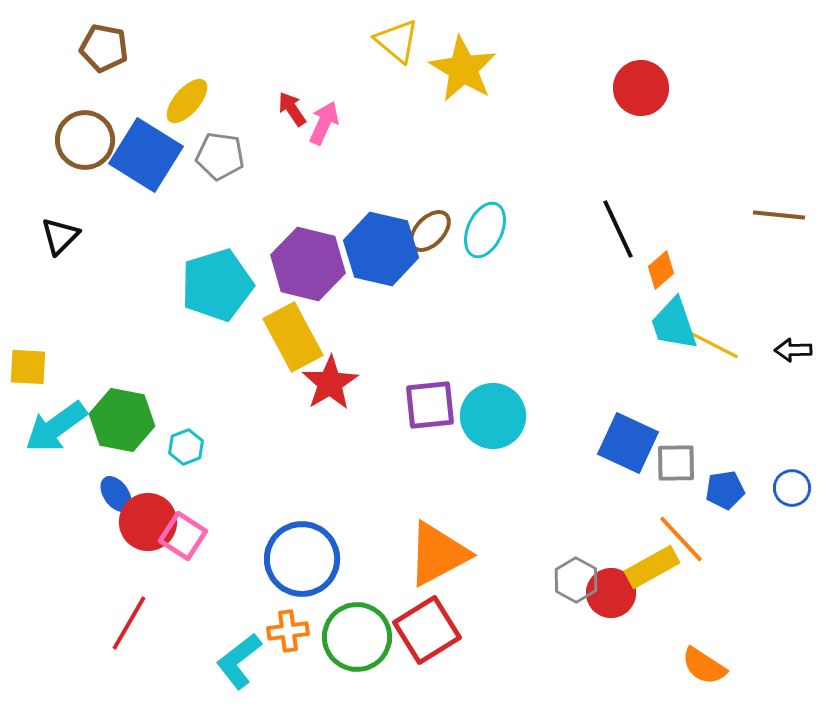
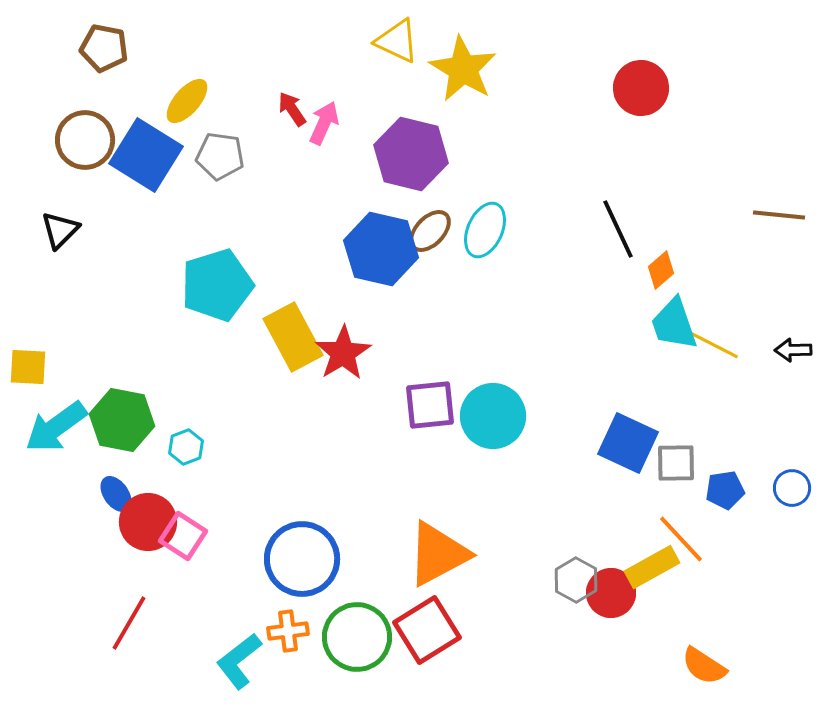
yellow triangle at (397, 41): rotated 15 degrees counterclockwise
black triangle at (60, 236): moved 6 px up
purple hexagon at (308, 264): moved 103 px right, 110 px up
red star at (330, 383): moved 13 px right, 30 px up
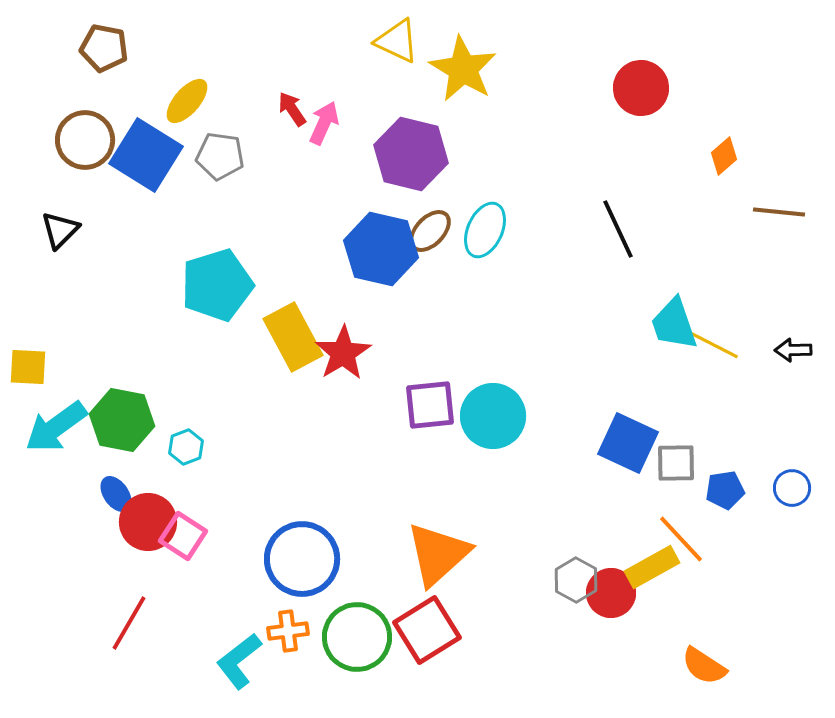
brown line at (779, 215): moved 3 px up
orange diamond at (661, 270): moved 63 px right, 114 px up
orange triangle at (438, 554): rotated 14 degrees counterclockwise
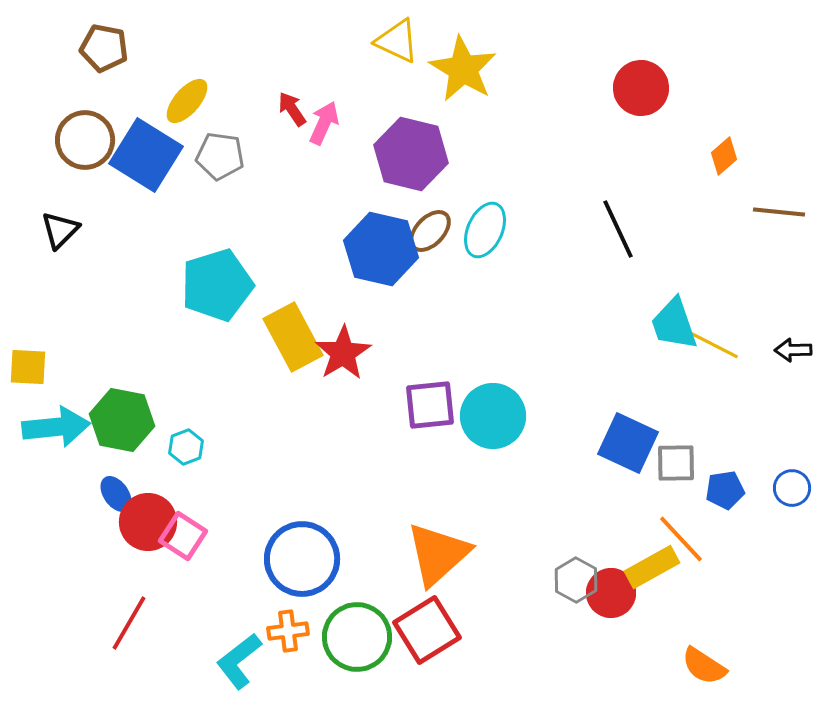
cyan arrow at (56, 427): rotated 150 degrees counterclockwise
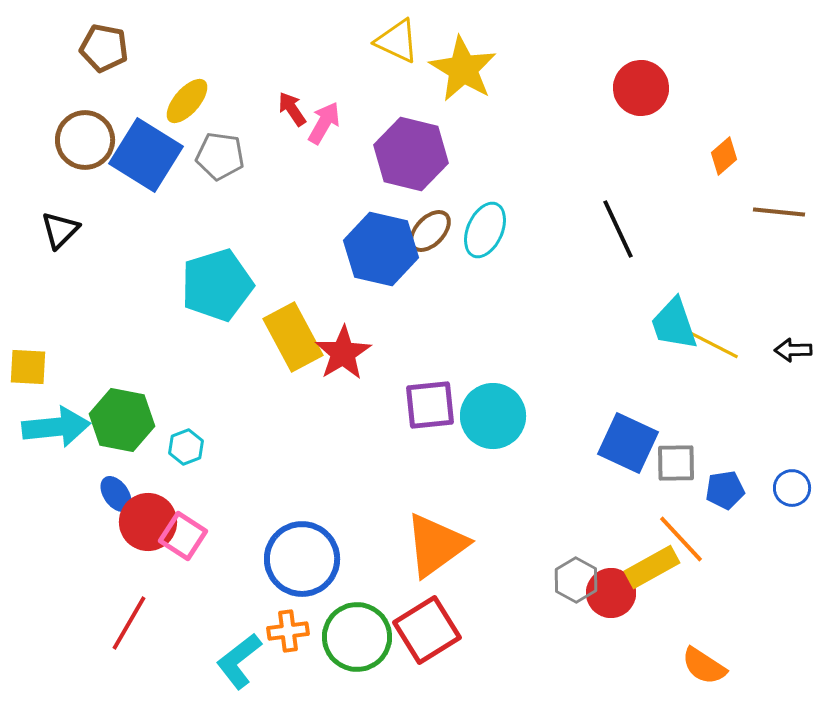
pink arrow at (324, 123): rotated 6 degrees clockwise
orange triangle at (438, 554): moved 2 px left, 9 px up; rotated 6 degrees clockwise
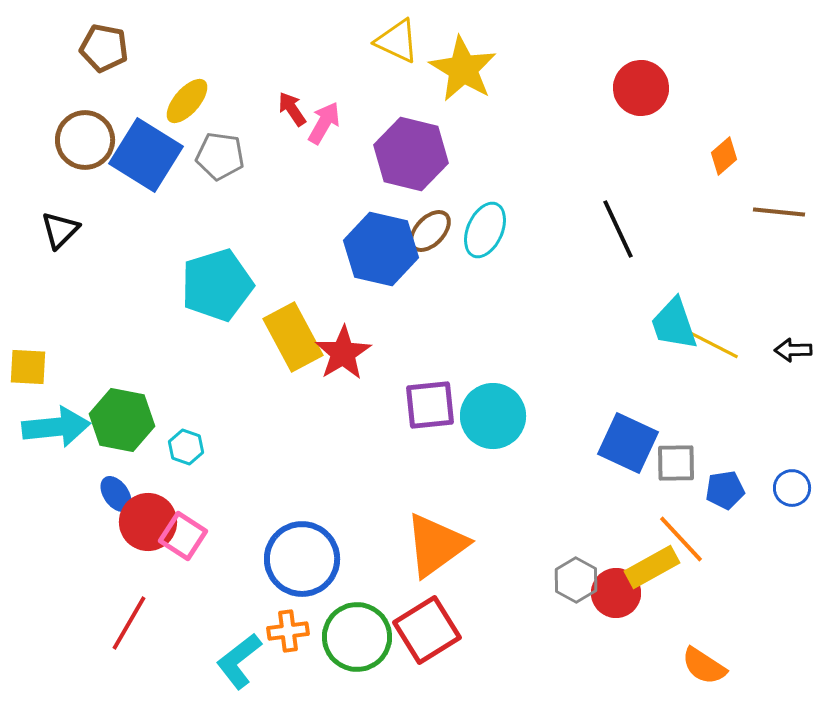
cyan hexagon at (186, 447): rotated 20 degrees counterclockwise
red circle at (611, 593): moved 5 px right
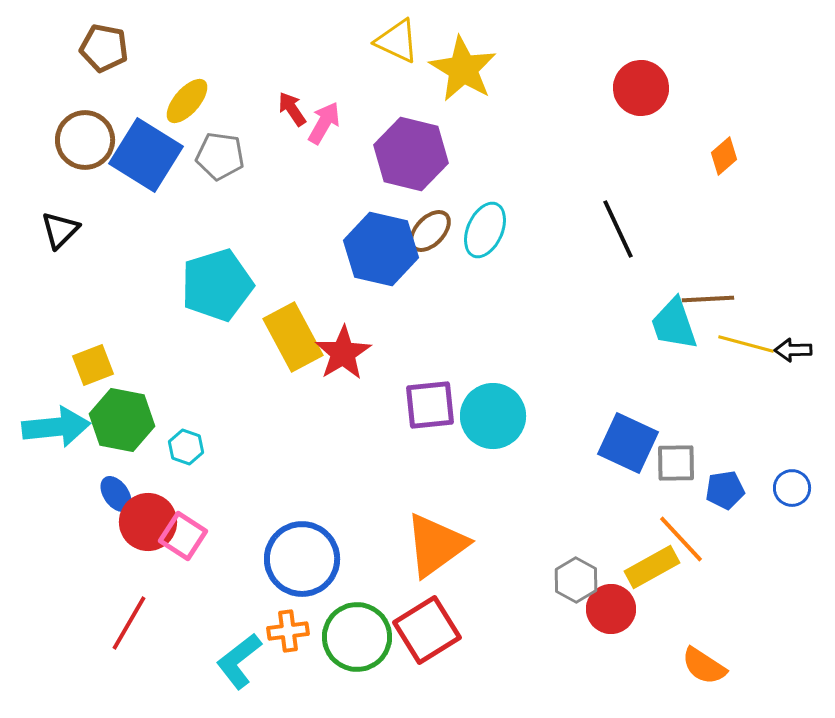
brown line at (779, 212): moved 71 px left, 87 px down; rotated 9 degrees counterclockwise
yellow line at (712, 344): moved 34 px right; rotated 12 degrees counterclockwise
yellow square at (28, 367): moved 65 px right, 2 px up; rotated 24 degrees counterclockwise
red circle at (616, 593): moved 5 px left, 16 px down
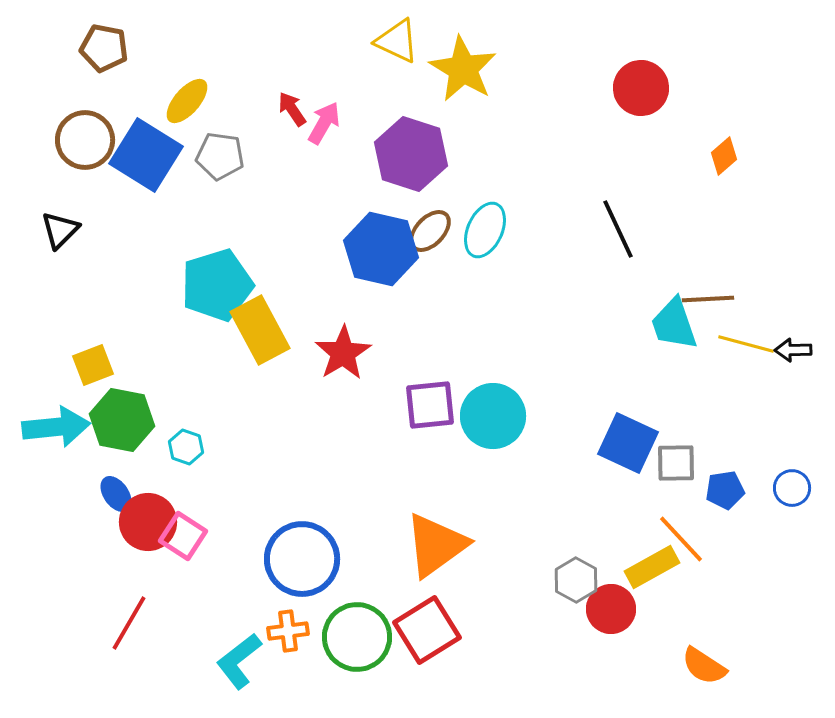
purple hexagon at (411, 154): rotated 4 degrees clockwise
yellow rectangle at (293, 337): moved 33 px left, 7 px up
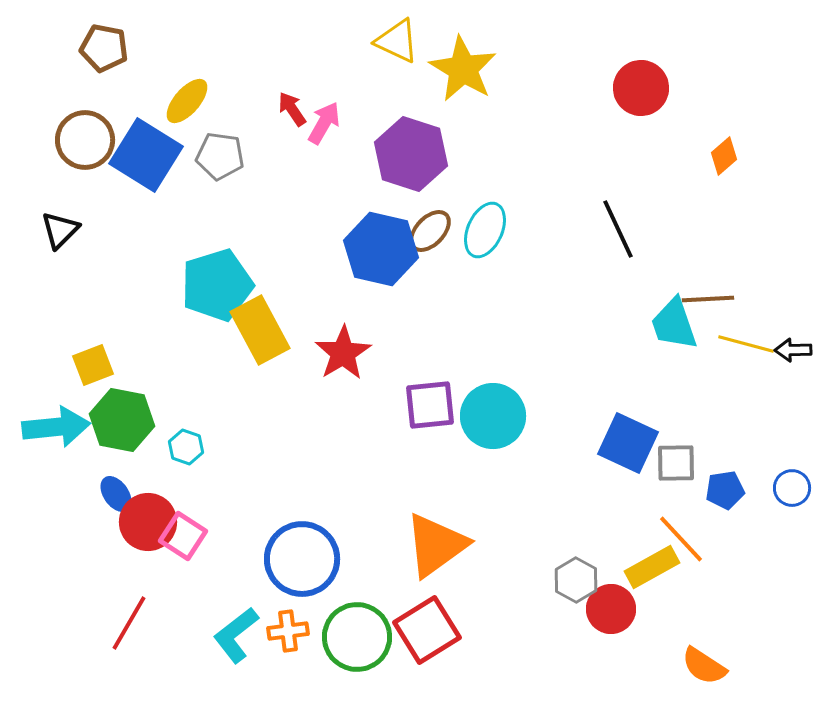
cyan L-shape at (239, 661): moved 3 px left, 26 px up
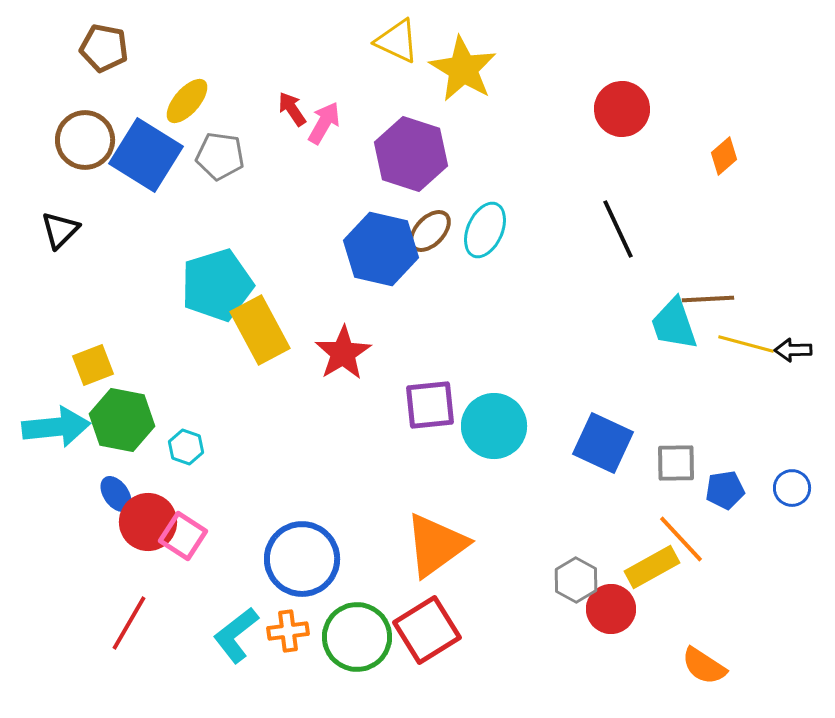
red circle at (641, 88): moved 19 px left, 21 px down
cyan circle at (493, 416): moved 1 px right, 10 px down
blue square at (628, 443): moved 25 px left
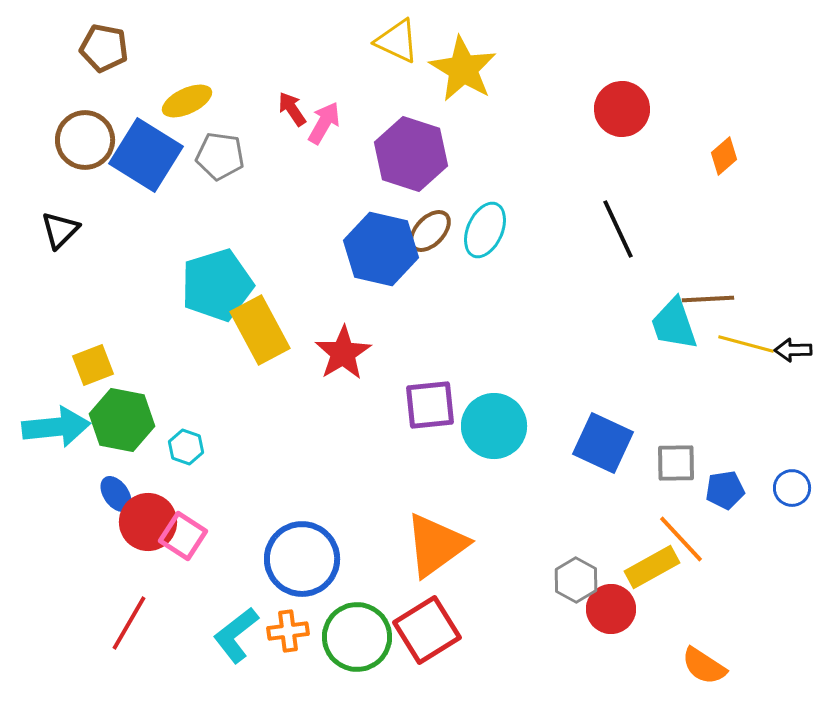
yellow ellipse at (187, 101): rotated 24 degrees clockwise
